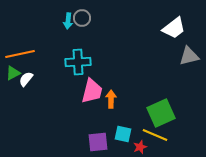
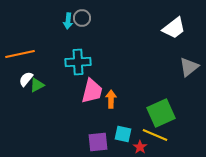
gray triangle: moved 11 px down; rotated 25 degrees counterclockwise
green triangle: moved 24 px right, 12 px down
red star: rotated 16 degrees counterclockwise
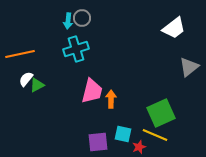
cyan cross: moved 2 px left, 13 px up; rotated 15 degrees counterclockwise
red star: moved 1 px left; rotated 16 degrees clockwise
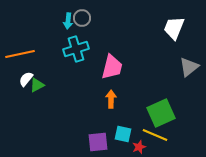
white trapezoid: rotated 150 degrees clockwise
pink trapezoid: moved 20 px right, 24 px up
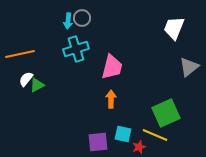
green square: moved 5 px right
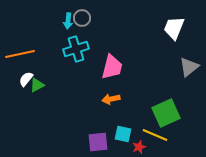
orange arrow: rotated 102 degrees counterclockwise
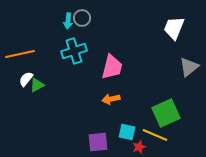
cyan cross: moved 2 px left, 2 px down
cyan square: moved 4 px right, 2 px up
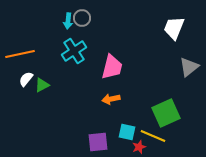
cyan cross: rotated 15 degrees counterclockwise
green triangle: moved 5 px right
yellow line: moved 2 px left, 1 px down
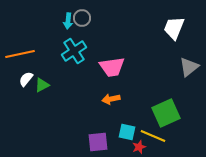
pink trapezoid: rotated 68 degrees clockwise
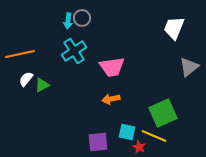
green square: moved 3 px left
yellow line: moved 1 px right
red star: rotated 24 degrees counterclockwise
